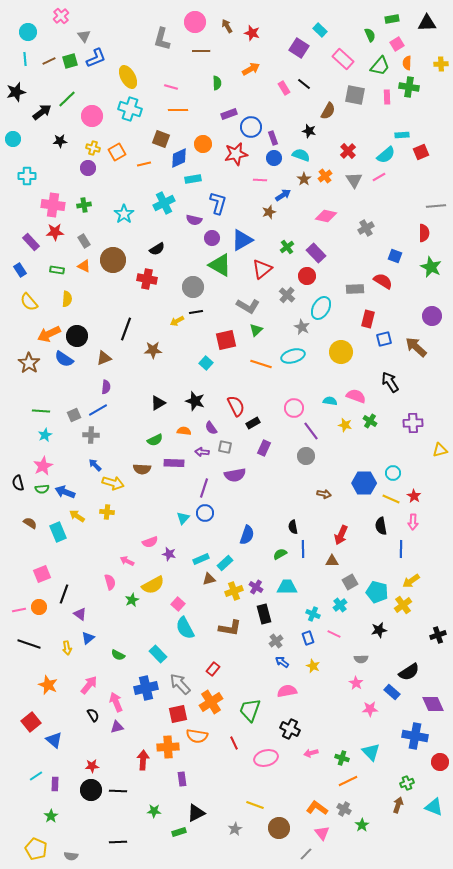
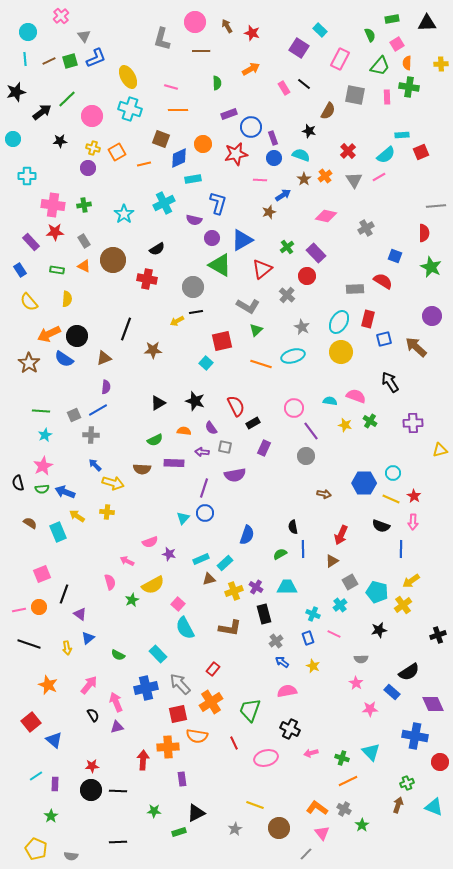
pink rectangle at (343, 59): moved 3 px left; rotated 75 degrees clockwise
cyan ellipse at (321, 308): moved 18 px right, 14 px down
red square at (226, 340): moved 4 px left, 1 px down
black semicircle at (381, 526): rotated 60 degrees counterclockwise
brown triangle at (332, 561): rotated 32 degrees counterclockwise
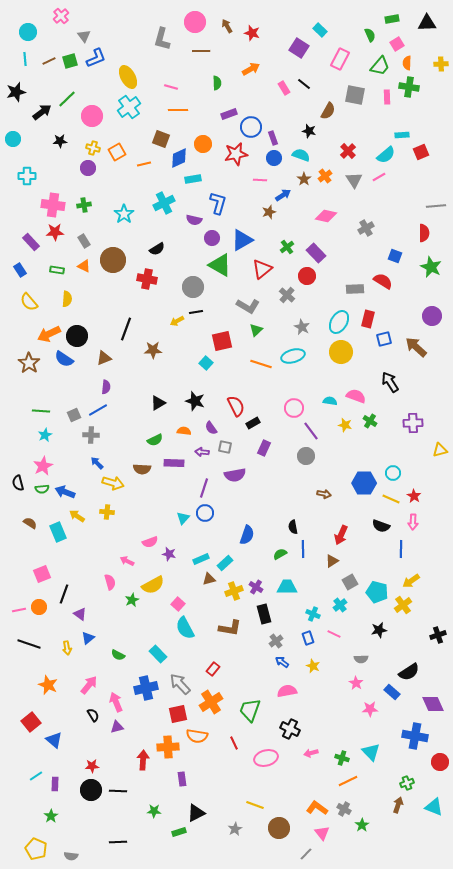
cyan cross at (130, 109): moved 1 px left, 2 px up; rotated 35 degrees clockwise
blue arrow at (95, 465): moved 2 px right, 2 px up
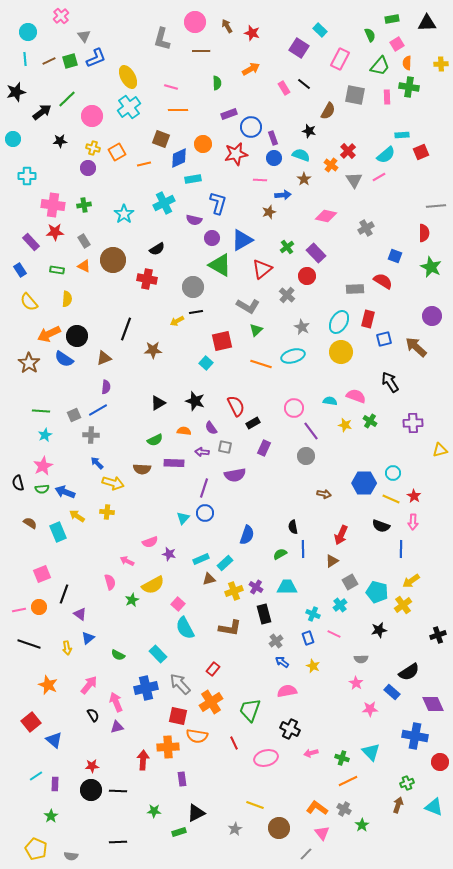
orange cross at (325, 176): moved 6 px right, 11 px up; rotated 16 degrees counterclockwise
blue arrow at (283, 195): rotated 28 degrees clockwise
red square at (178, 714): moved 2 px down; rotated 24 degrees clockwise
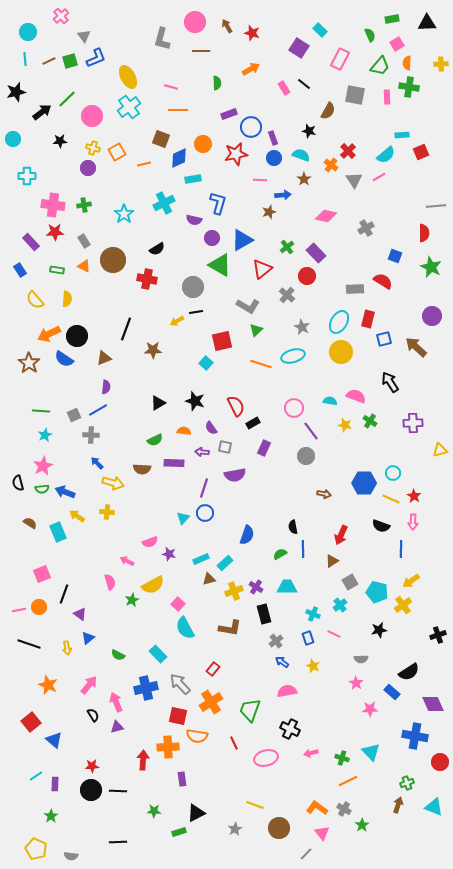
yellow semicircle at (29, 302): moved 6 px right, 2 px up
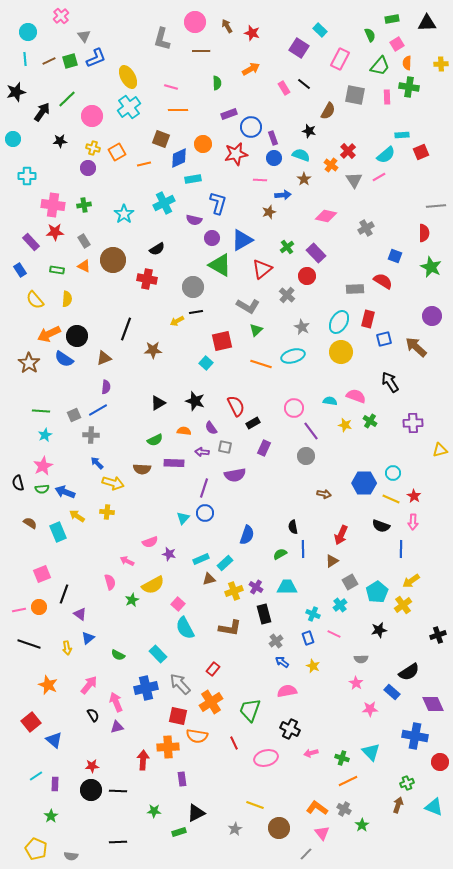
black arrow at (42, 112): rotated 18 degrees counterclockwise
cyan pentagon at (377, 592): rotated 25 degrees clockwise
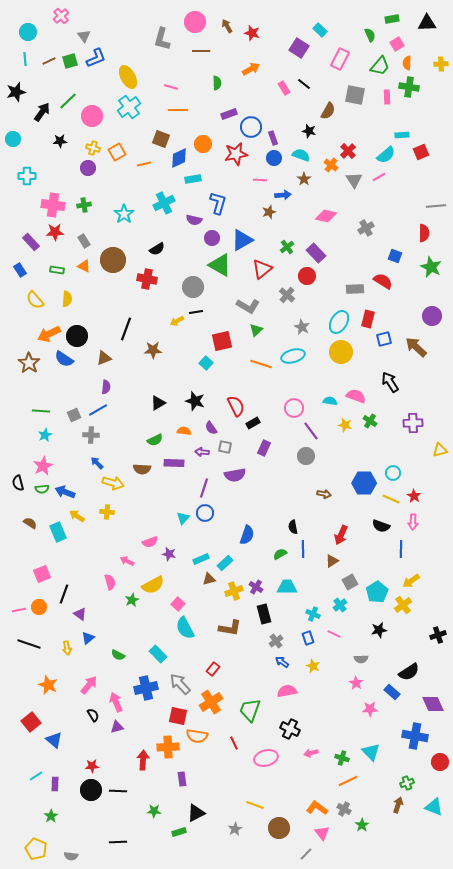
green line at (67, 99): moved 1 px right, 2 px down
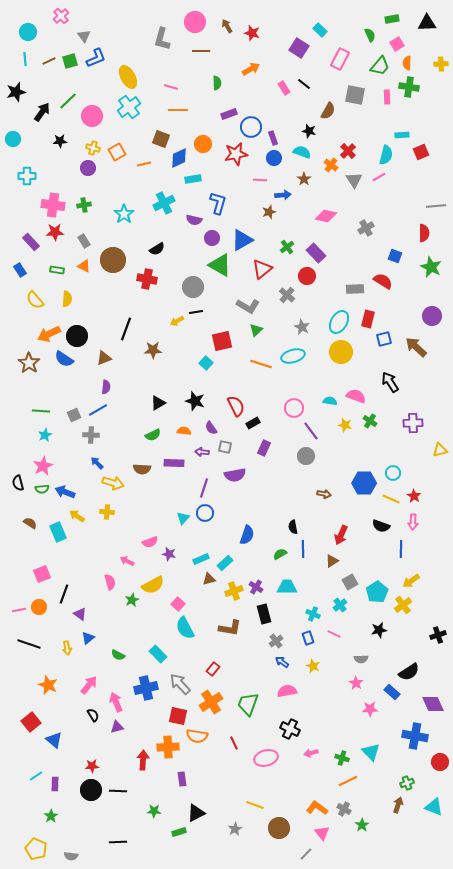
cyan semicircle at (301, 155): moved 1 px right, 3 px up
cyan semicircle at (386, 155): rotated 36 degrees counterclockwise
green semicircle at (155, 440): moved 2 px left, 5 px up
green trapezoid at (250, 710): moved 2 px left, 6 px up
